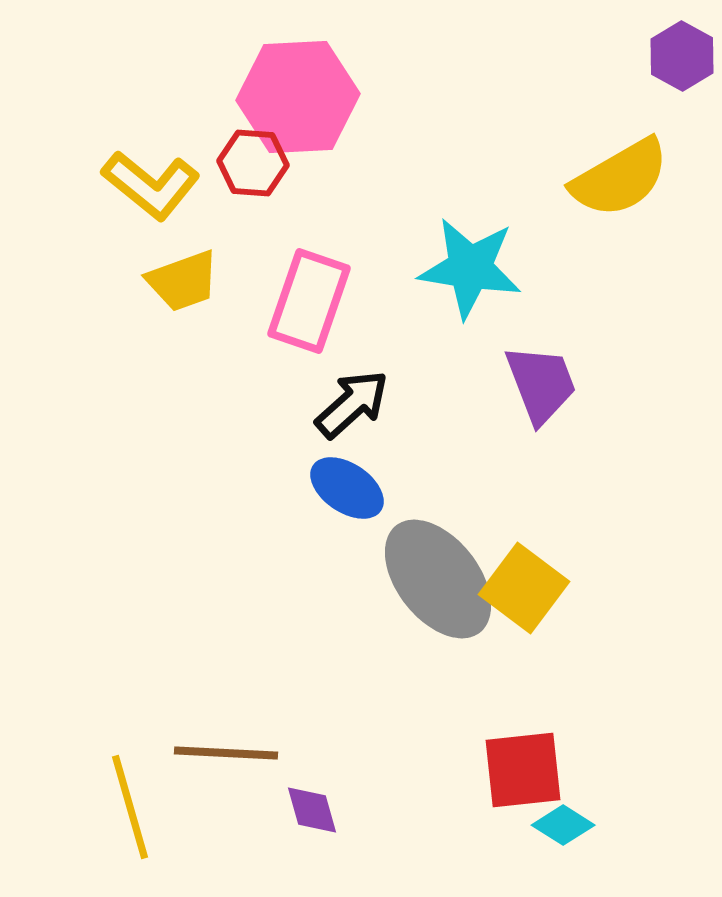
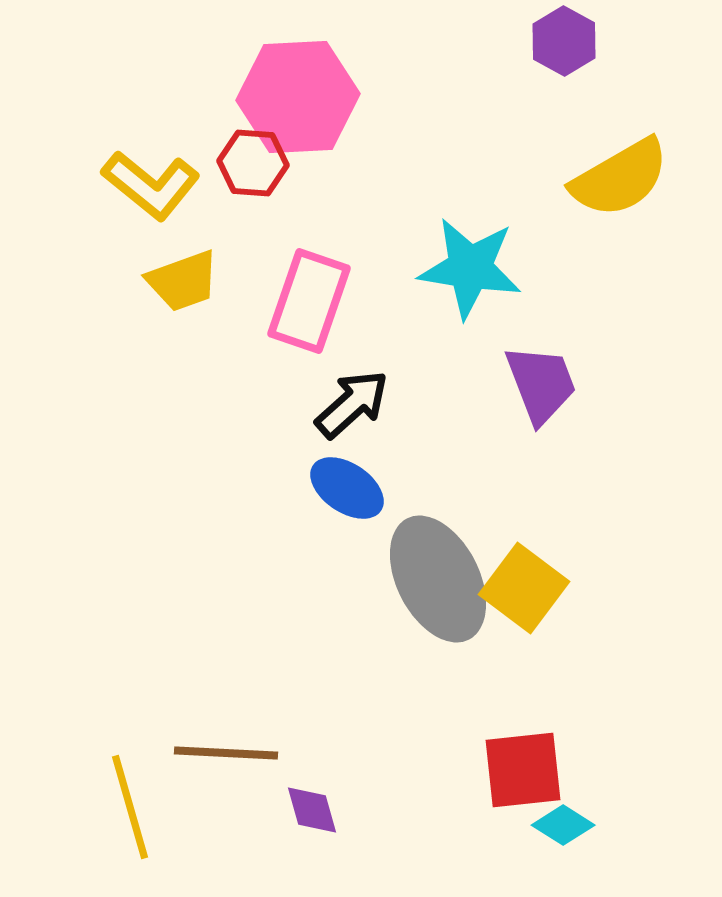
purple hexagon: moved 118 px left, 15 px up
gray ellipse: rotated 11 degrees clockwise
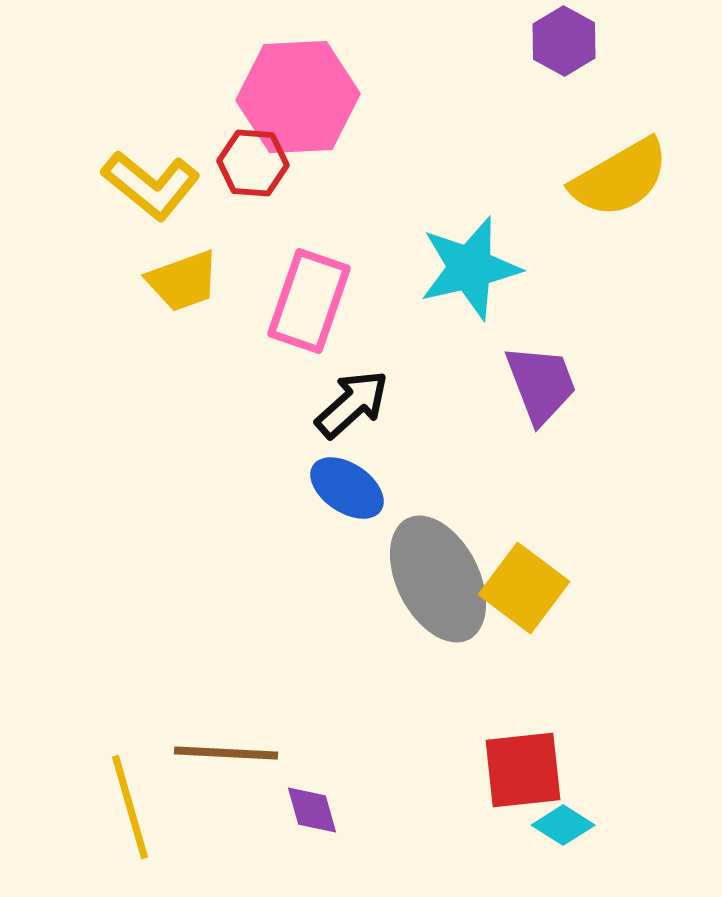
cyan star: rotated 22 degrees counterclockwise
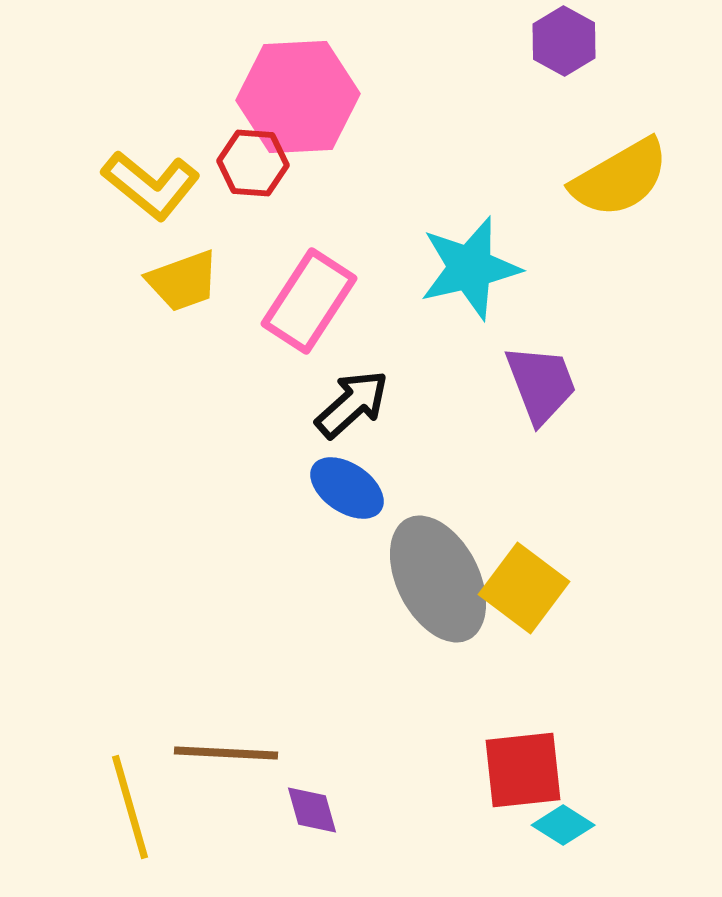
pink rectangle: rotated 14 degrees clockwise
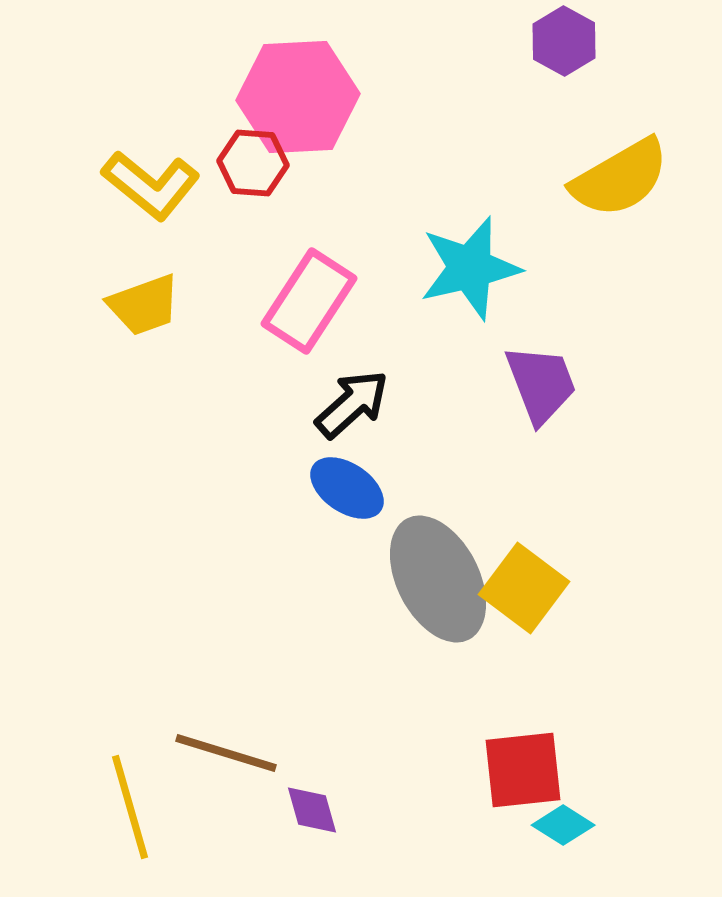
yellow trapezoid: moved 39 px left, 24 px down
brown line: rotated 14 degrees clockwise
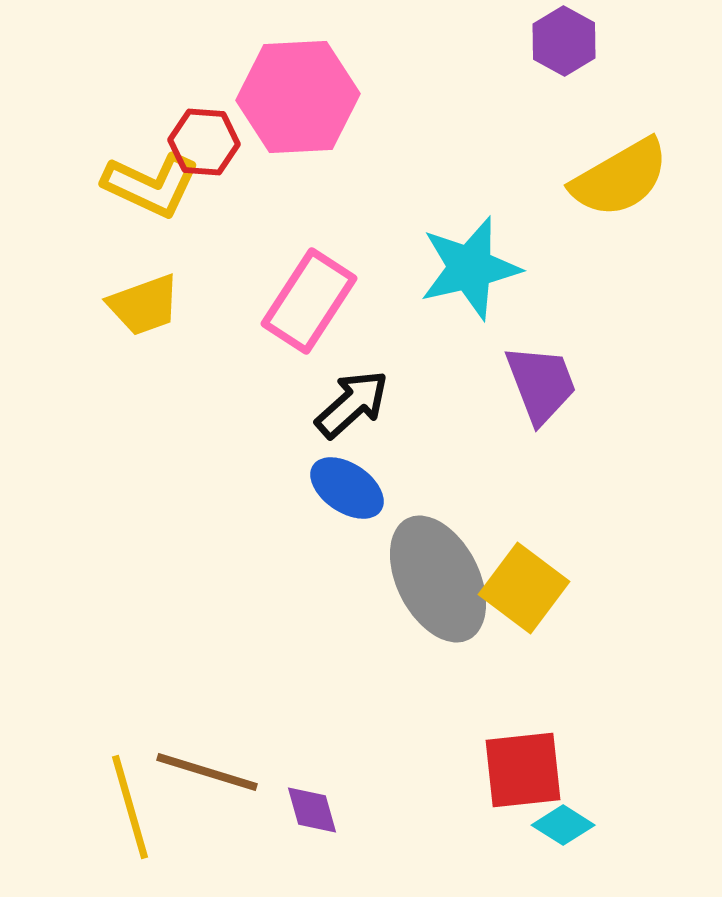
red hexagon: moved 49 px left, 21 px up
yellow L-shape: rotated 14 degrees counterclockwise
brown line: moved 19 px left, 19 px down
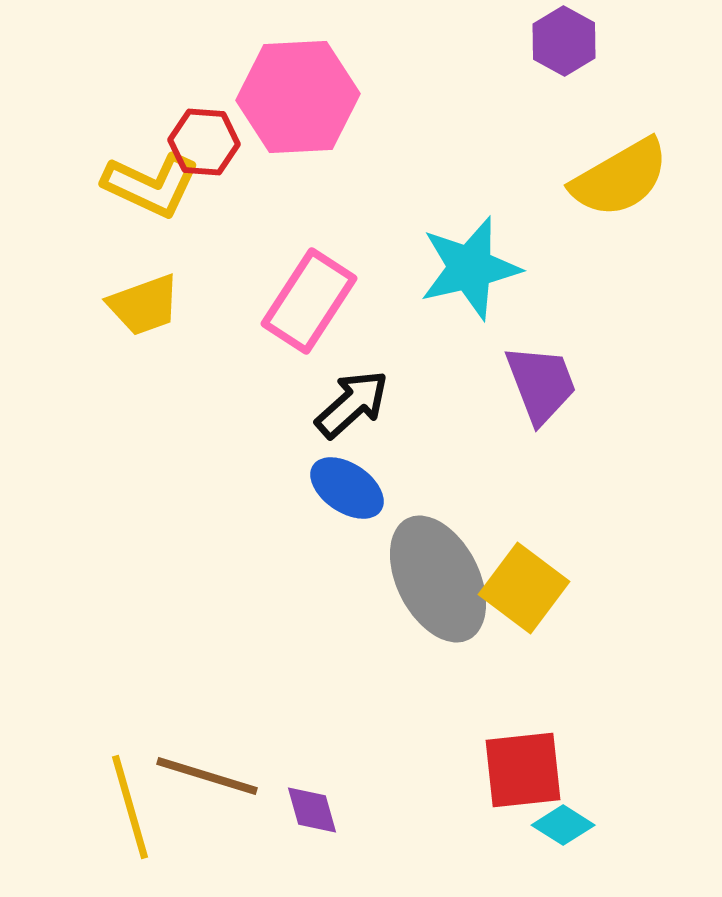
brown line: moved 4 px down
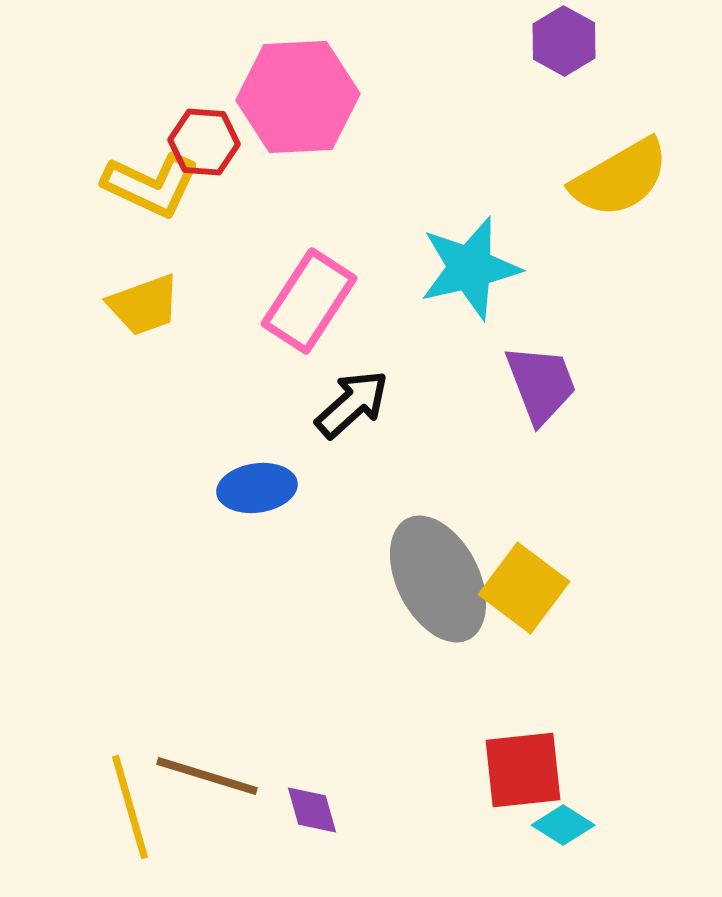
blue ellipse: moved 90 px left; rotated 42 degrees counterclockwise
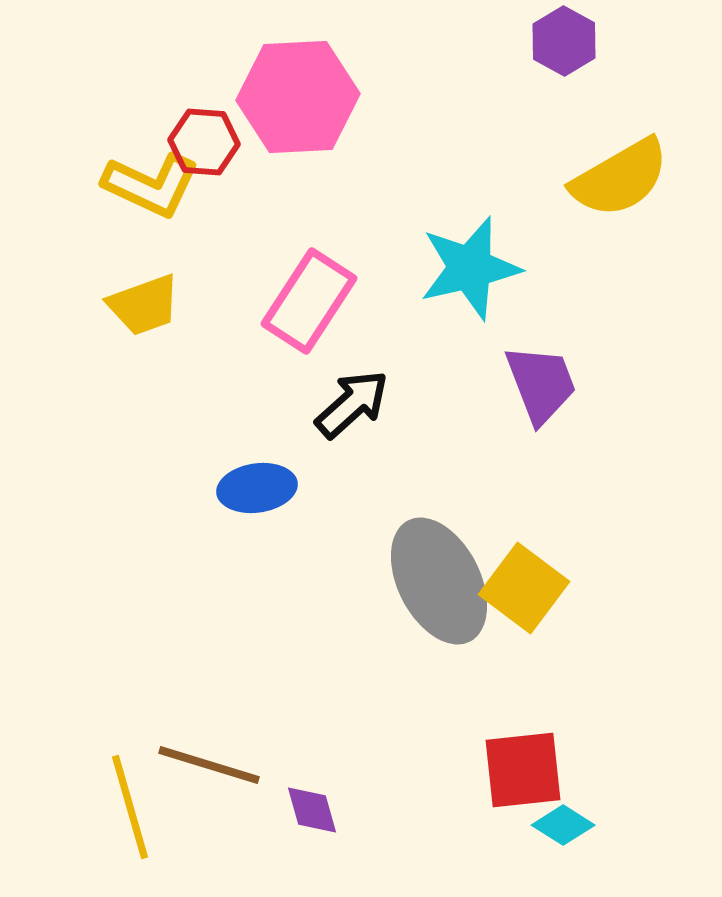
gray ellipse: moved 1 px right, 2 px down
brown line: moved 2 px right, 11 px up
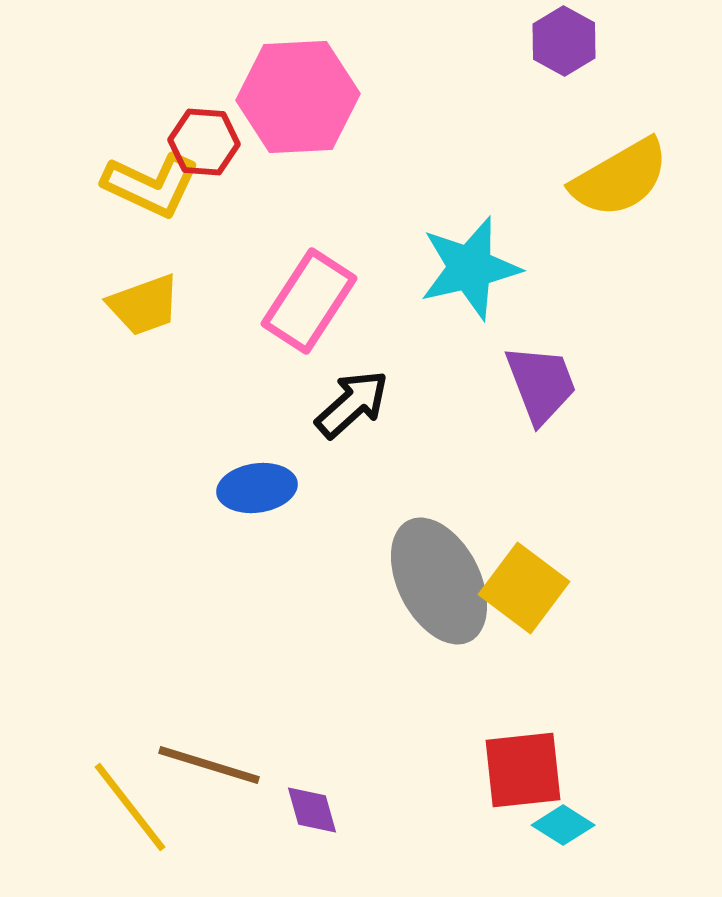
yellow line: rotated 22 degrees counterclockwise
